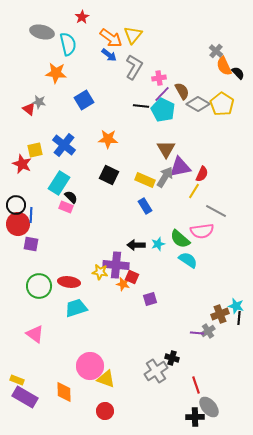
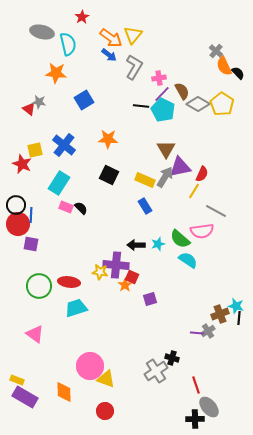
black semicircle at (71, 197): moved 10 px right, 11 px down
orange star at (123, 284): moved 2 px right, 1 px down; rotated 24 degrees clockwise
black cross at (195, 417): moved 2 px down
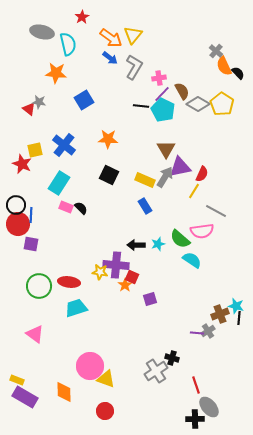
blue arrow at (109, 55): moved 1 px right, 3 px down
cyan semicircle at (188, 260): moved 4 px right
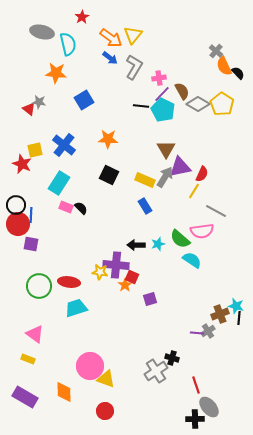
yellow rectangle at (17, 380): moved 11 px right, 21 px up
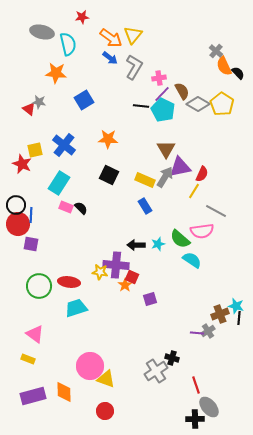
red star at (82, 17): rotated 24 degrees clockwise
purple rectangle at (25, 397): moved 8 px right, 1 px up; rotated 45 degrees counterclockwise
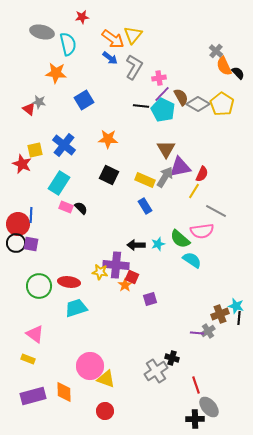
orange arrow at (111, 38): moved 2 px right, 1 px down
brown semicircle at (182, 91): moved 1 px left, 6 px down
black circle at (16, 205): moved 38 px down
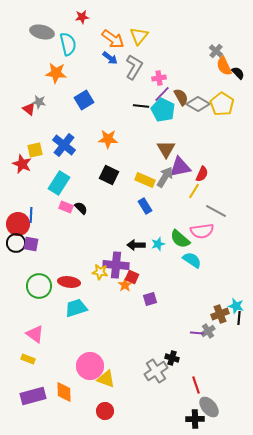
yellow triangle at (133, 35): moved 6 px right, 1 px down
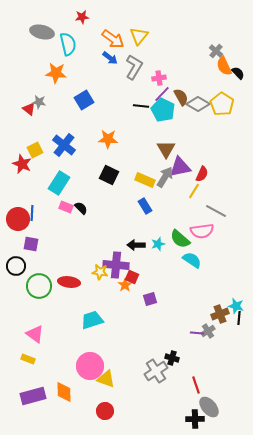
yellow square at (35, 150): rotated 14 degrees counterclockwise
blue line at (31, 215): moved 1 px right, 2 px up
red circle at (18, 224): moved 5 px up
black circle at (16, 243): moved 23 px down
cyan trapezoid at (76, 308): moved 16 px right, 12 px down
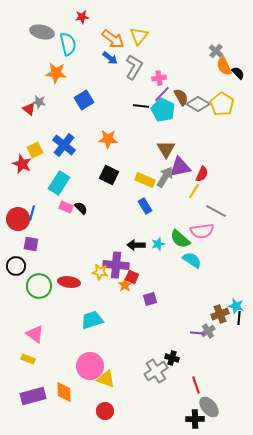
blue line at (32, 213): rotated 14 degrees clockwise
